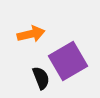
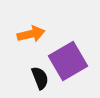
black semicircle: moved 1 px left
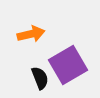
purple square: moved 4 px down
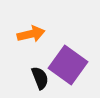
purple square: rotated 24 degrees counterclockwise
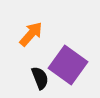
orange arrow: rotated 36 degrees counterclockwise
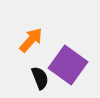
orange arrow: moved 6 px down
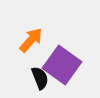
purple square: moved 6 px left
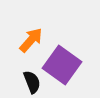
black semicircle: moved 8 px left, 4 px down
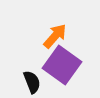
orange arrow: moved 24 px right, 4 px up
